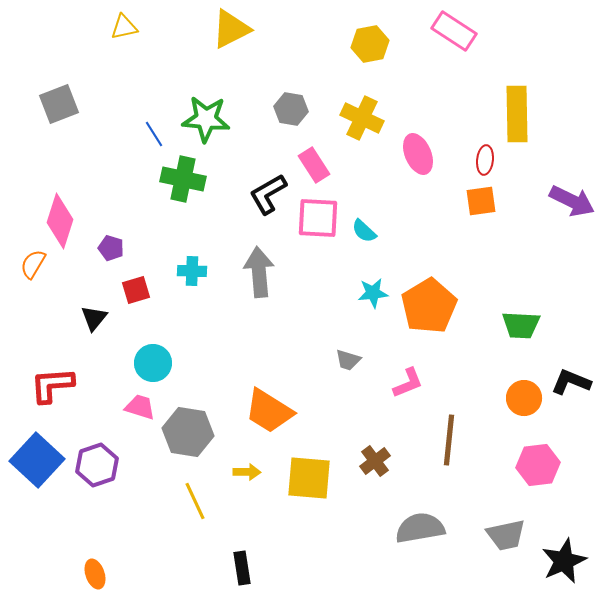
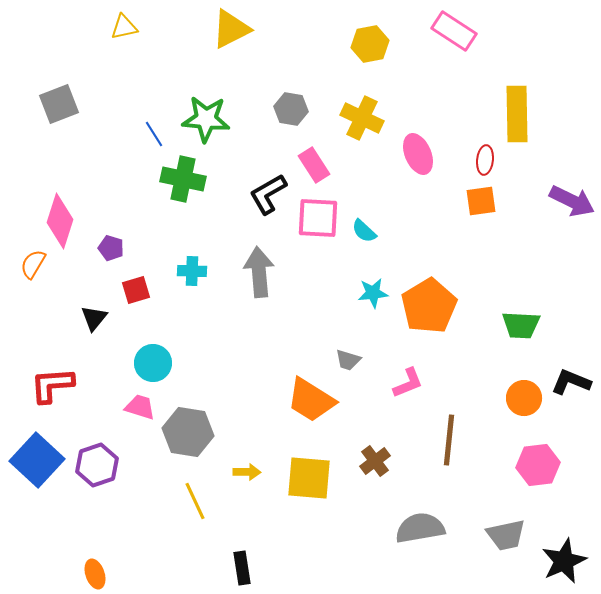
orange trapezoid at (269, 411): moved 42 px right, 11 px up
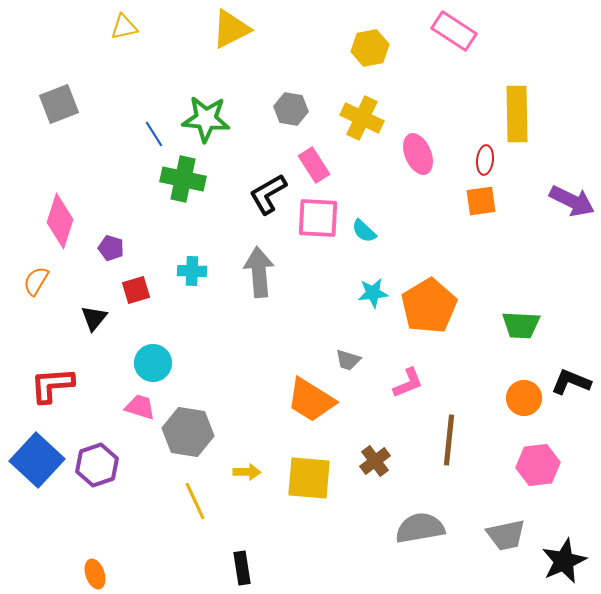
yellow hexagon at (370, 44): moved 4 px down
orange semicircle at (33, 264): moved 3 px right, 17 px down
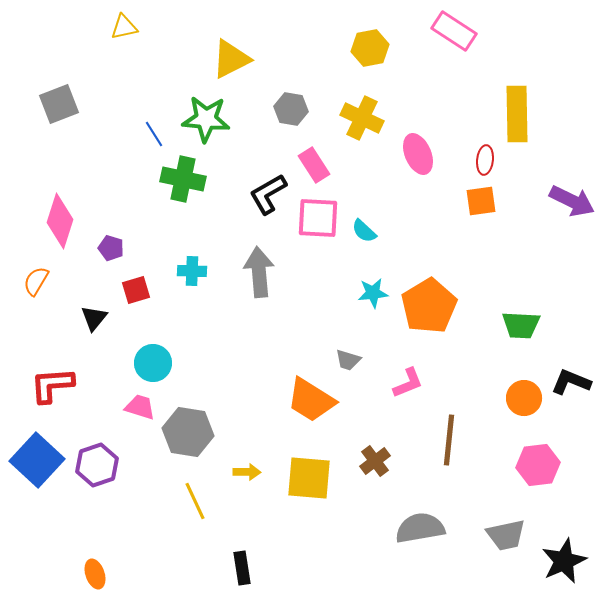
yellow triangle at (231, 29): moved 30 px down
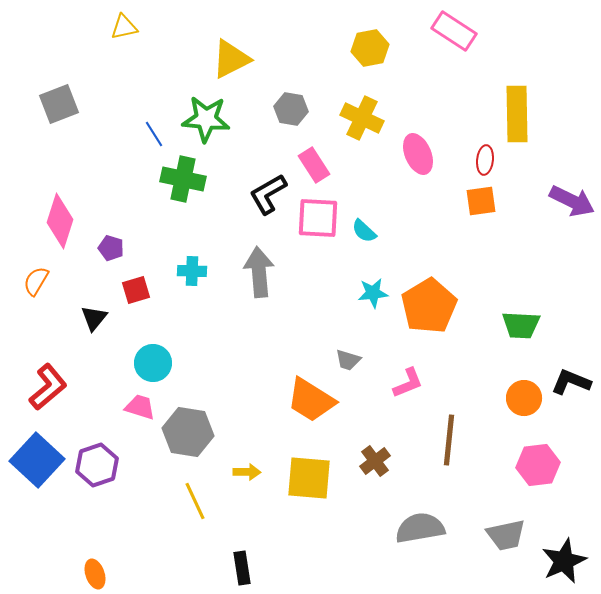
red L-shape at (52, 385): moved 4 px left, 2 px down; rotated 144 degrees clockwise
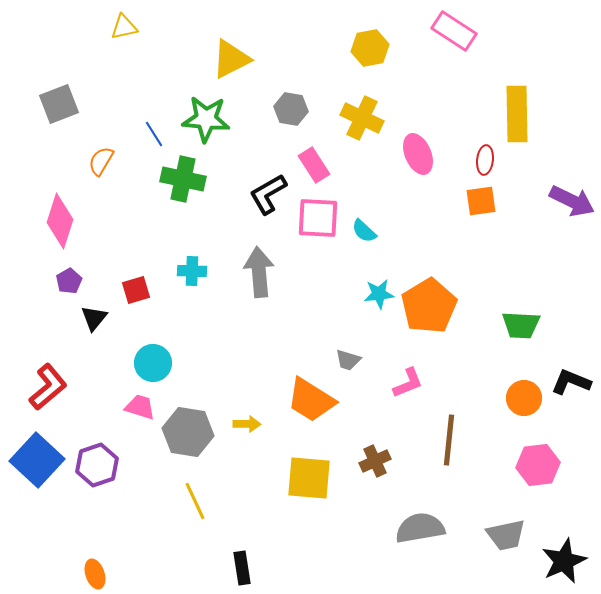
purple pentagon at (111, 248): moved 42 px left, 33 px down; rotated 25 degrees clockwise
orange semicircle at (36, 281): moved 65 px right, 120 px up
cyan star at (373, 293): moved 6 px right, 1 px down
brown cross at (375, 461): rotated 12 degrees clockwise
yellow arrow at (247, 472): moved 48 px up
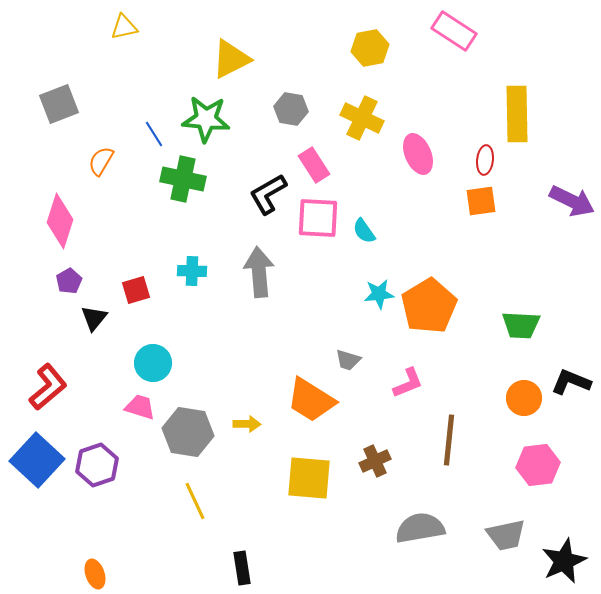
cyan semicircle at (364, 231): rotated 12 degrees clockwise
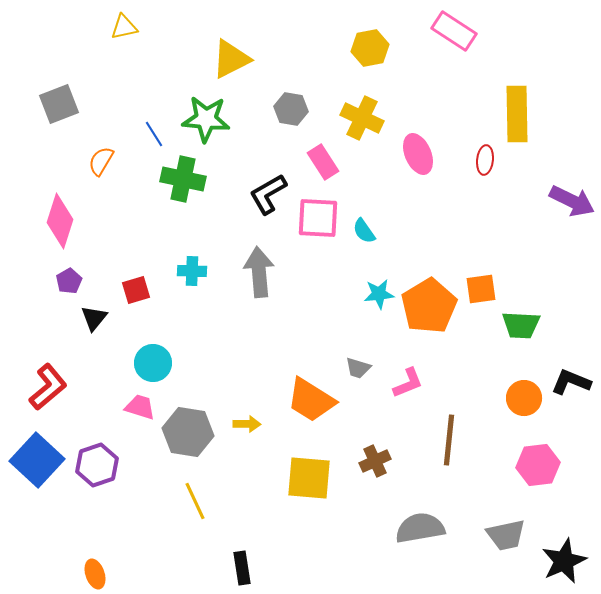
pink rectangle at (314, 165): moved 9 px right, 3 px up
orange square at (481, 201): moved 88 px down
gray trapezoid at (348, 360): moved 10 px right, 8 px down
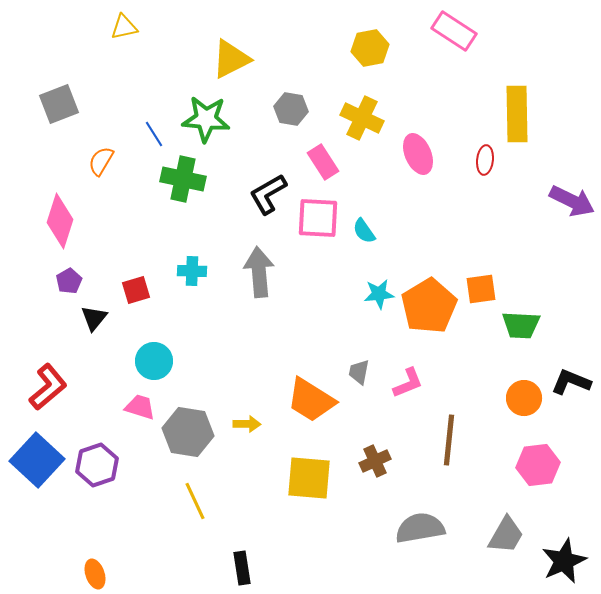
cyan circle at (153, 363): moved 1 px right, 2 px up
gray trapezoid at (358, 368): moved 1 px right, 4 px down; rotated 84 degrees clockwise
gray trapezoid at (506, 535): rotated 48 degrees counterclockwise
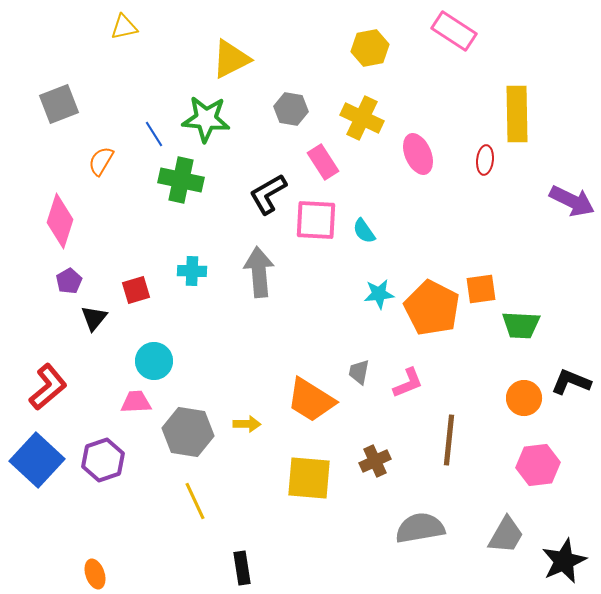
green cross at (183, 179): moved 2 px left, 1 px down
pink square at (318, 218): moved 2 px left, 2 px down
orange pentagon at (429, 306): moved 3 px right, 2 px down; rotated 14 degrees counterclockwise
pink trapezoid at (140, 407): moved 4 px left, 5 px up; rotated 20 degrees counterclockwise
purple hexagon at (97, 465): moved 6 px right, 5 px up
